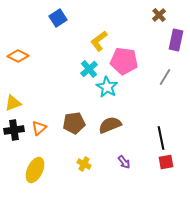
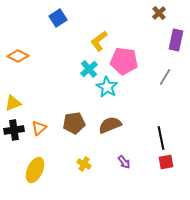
brown cross: moved 2 px up
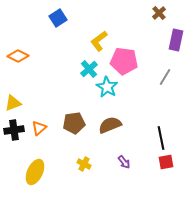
yellow ellipse: moved 2 px down
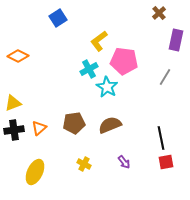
cyan cross: rotated 12 degrees clockwise
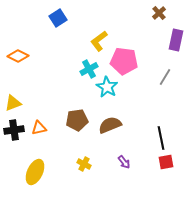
brown pentagon: moved 3 px right, 3 px up
orange triangle: rotated 28 degrees clockwise
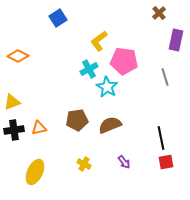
gray line: rotated 48 degrees counterclockwise
yellow triangle: moved 1 px left, 1 px up
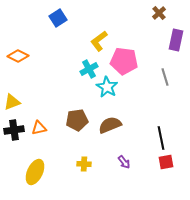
yellow cross: rotated 24 degrees counterclockwise
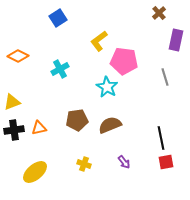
cyan cross: moved 29 px left
yellow cross: rotated 16 degrees clockwise
yellow ellipse: rotated 25 degrees clockwise
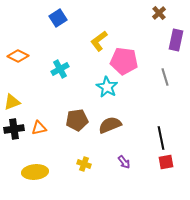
black cross: moved 1 px up
yellow ellipse: rotated 35 degrees clockwise
